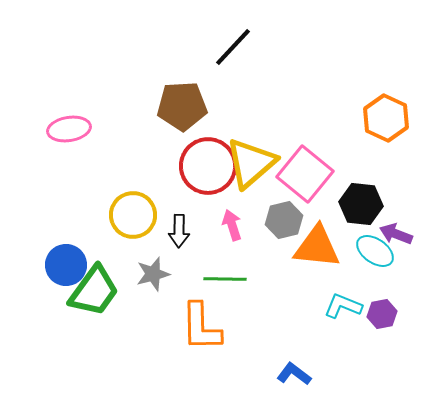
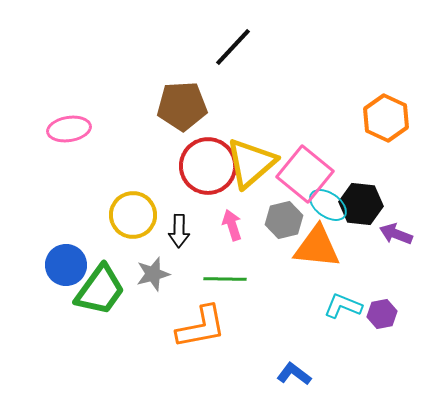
cyan ellipse: moved 47 px left, 46 px up
green trapezoid: moved 6 px right, 1 px up
orange L-shape: rotated 100 degrees counterclockwise
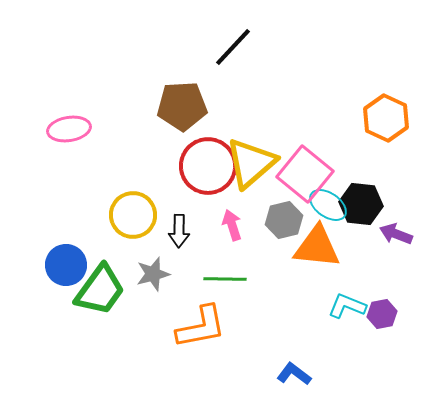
cyan L-shape: moved 4 px right
